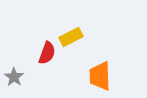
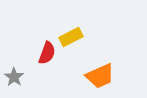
orange trapezoid: rotated 112 degrees counterclockwise
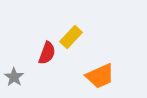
yellow rectangle: rotated 20 degrees counterclockwise
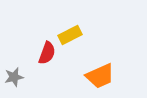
yellow rectangle: moved 1 px left, 2 px up; rotated 20 degrees clockwise
gray star: rotated 24 degrees clockwise
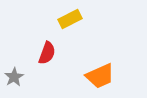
yellow rectangle: moved 16 px up
gray star: rotated 18 degrees counterclockwise
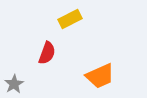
gray star: moved 7 px down
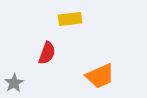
yellow rectangle: rotated 20 degrees clockwise
gray star: moved 1 px up
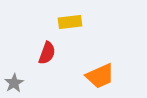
yellow rectangle: moved 3 px down
